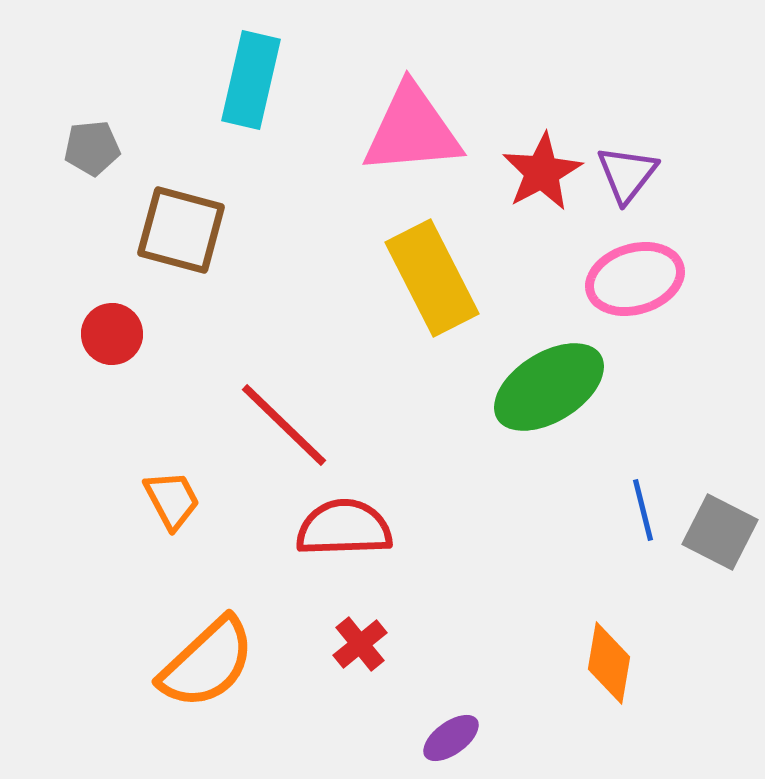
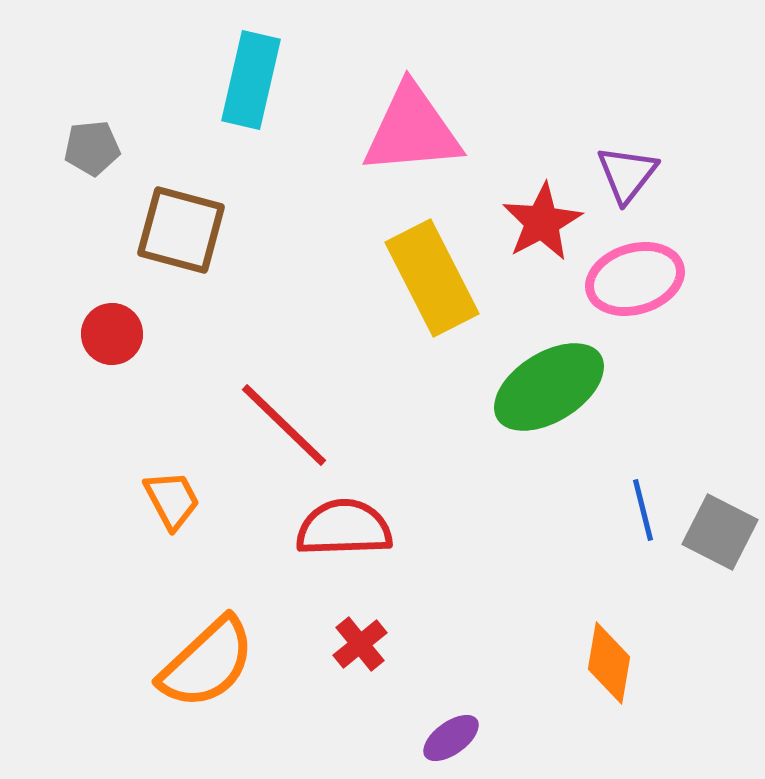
red star: moved 50 px down
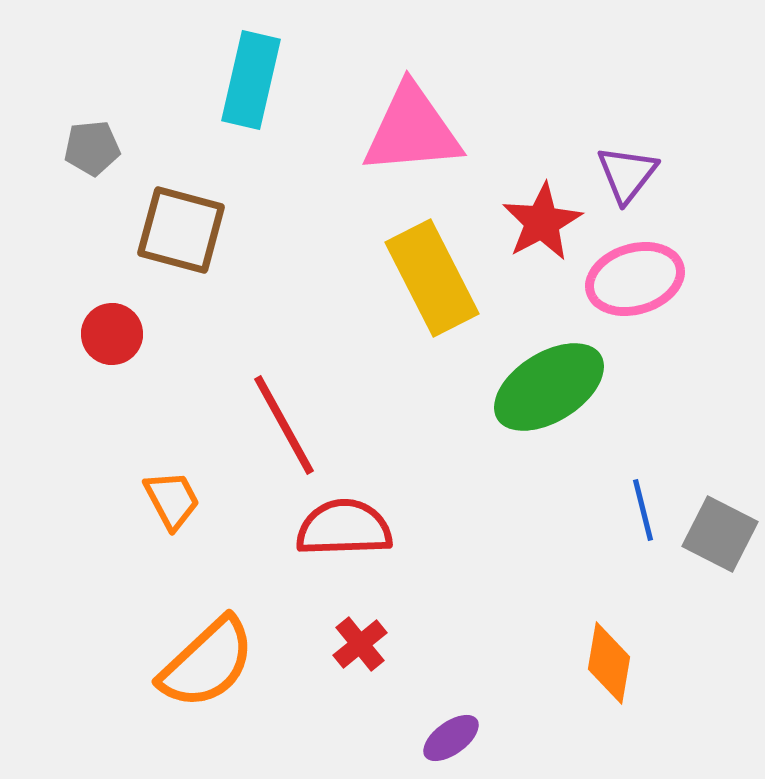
red line: rotated 17 degrees clockwise
gray square: moved 2 px down
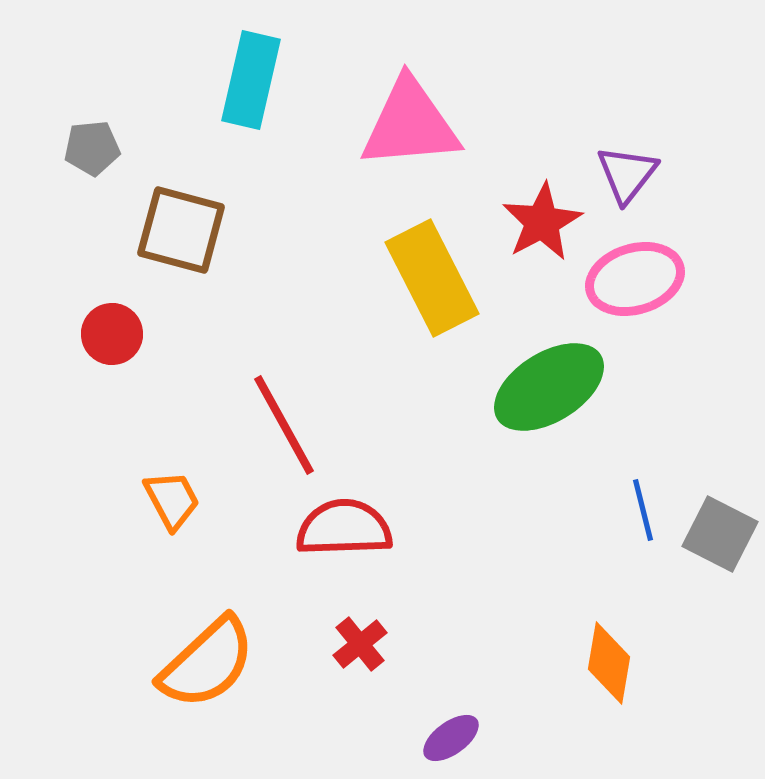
pink triangle: moved 2 px left, 6 px up
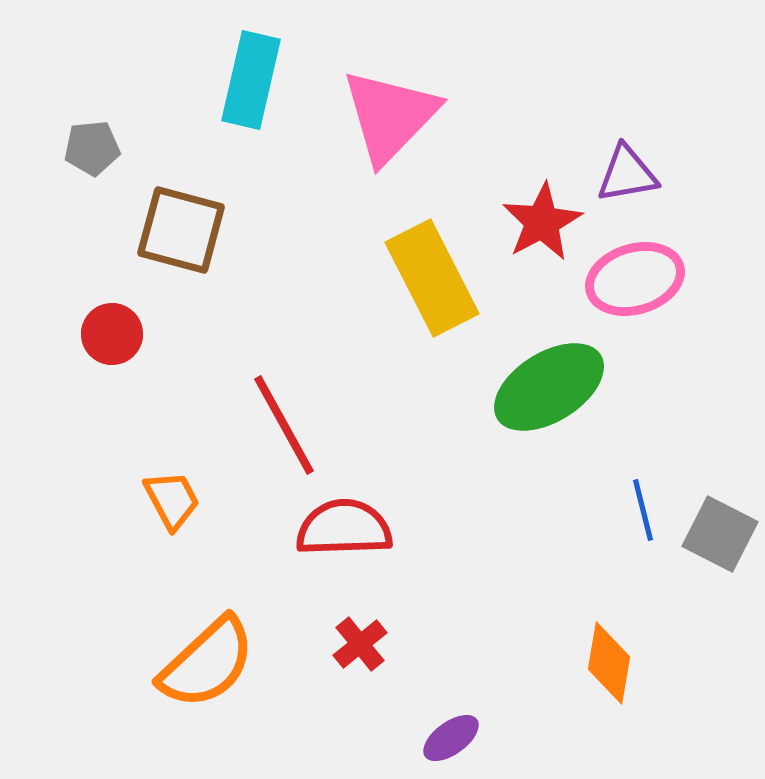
pink triangle: moved 20 px left, 8 px up; rotated 41 degrees counterclockwise
purple triangle: rotated 42 degrees clockwise
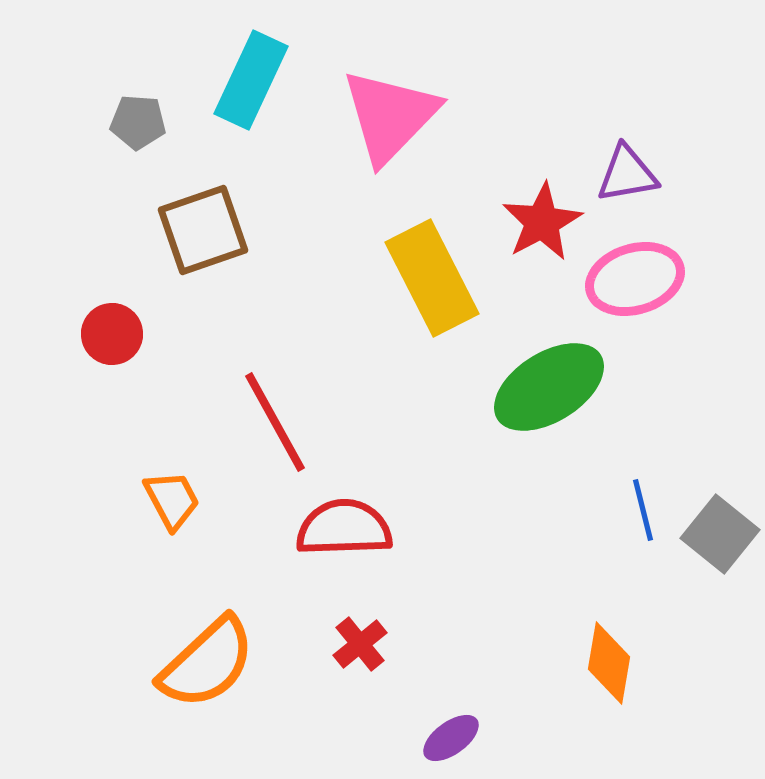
cyan rectangle: rotated 12 degrees clockwise
gray pentagon: moved 46 px right, 26 px up; rotated 10 degrees clockwise
brown square: moved 22 px right; rotated 34 degrees counterclockwise
red line: moved 9 px left, 3 px up
gray square: rotated 12 degrees clockwise
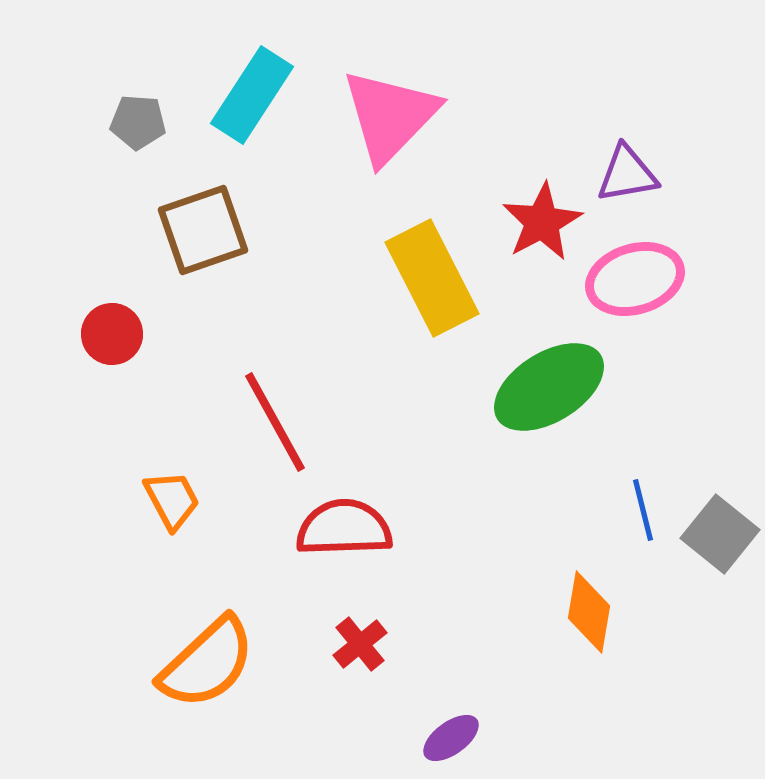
cyan rectangle: moved 1 px right, 15 px down; rotated 8 degrees clockwise
orange diamond: moved 20 px left, 51 px up
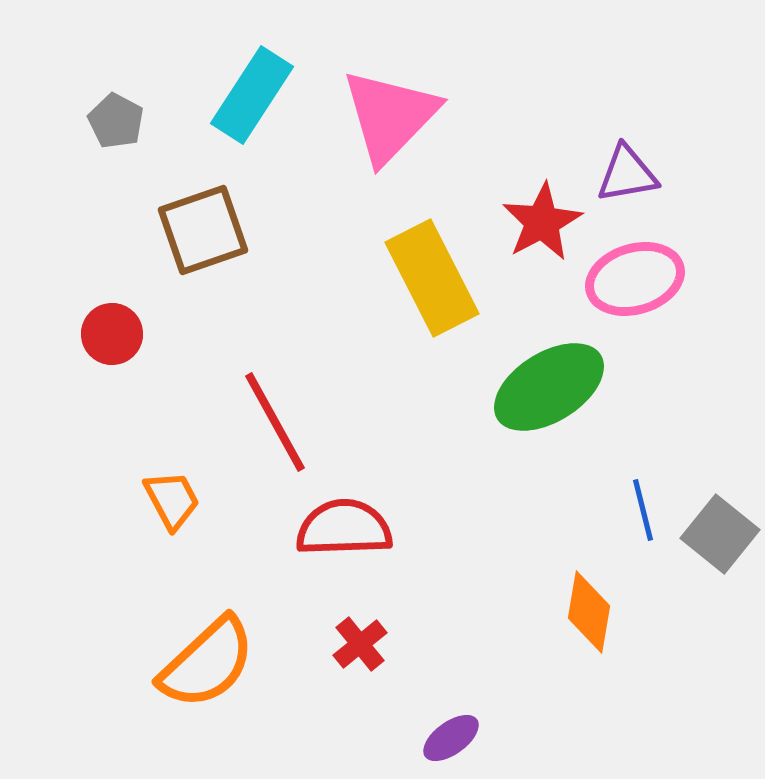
gray pentagon: moved 22 px left, 1 px up; rotated 24 degrees clockwise
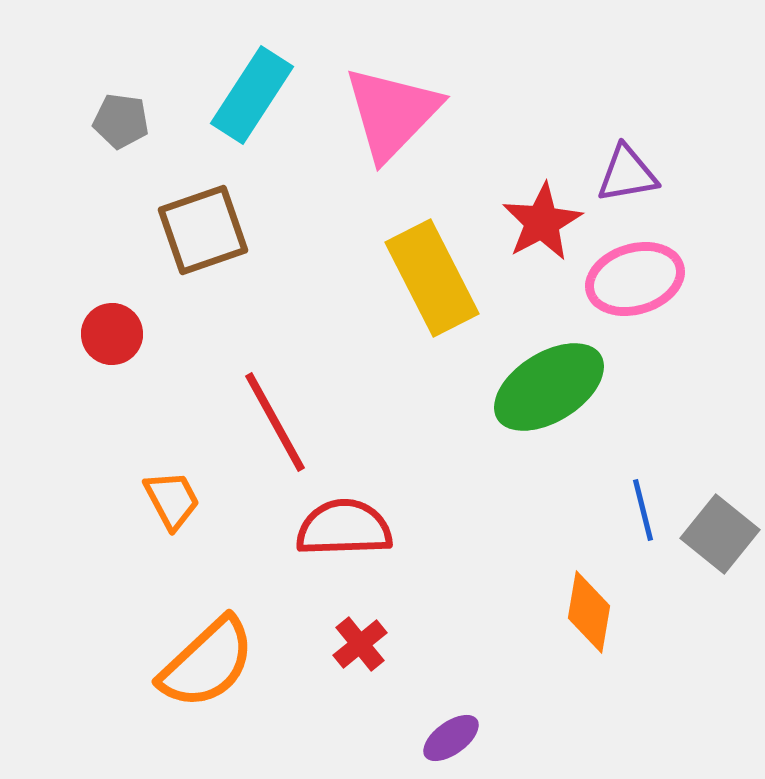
pink triangle: moved 2 px right, 3 px up
gray pentagon: moved 5 px right; rotated 20 degrees counterclockwise
